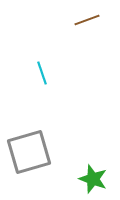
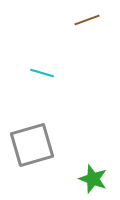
cyan line: rotated 55 degrees counterclockwise
gray square: moved 3 px right, 7 px up
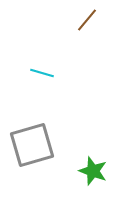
brown line: rotated 30 degrees counterclockwise
green star: moved 8 px up
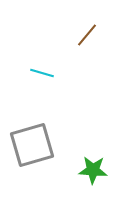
brown line: moved 15 px down
green star: moved 1 px up; rotated 16 degrees counterclockwise
